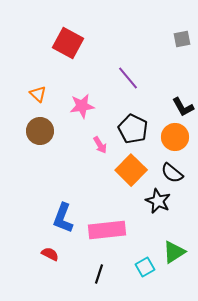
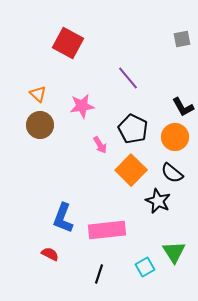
brown circle: moved 6 px up
green triangle: rotated 30 degrees counterclockwise
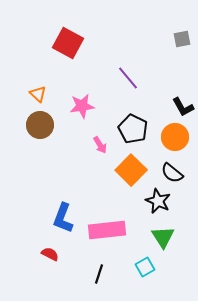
green triangle: moved 11 px left, 15 px up
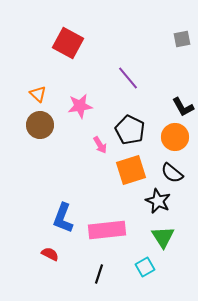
pink star: moved 2 px left
black pentagon: moved 3 px left, 1 px down
orange square: rotated 28 degrees clockwise
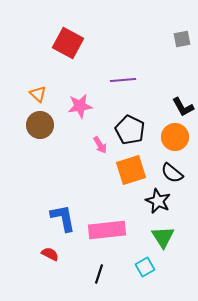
purple line: moved 5 px left, 2 px down; rotated 55 degrees counterclockwise
blue L-shape: rotated 148 degrees clockwise
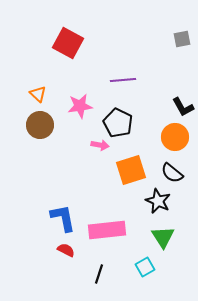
black pentagon: moved 12 px left, 7 px up
pink arrow: rotated 48 degrees counterclockwise
red semicircle: moved 16 px right, 4 px up
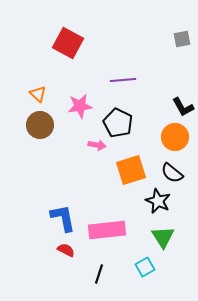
pink arrow: moved 3 px left
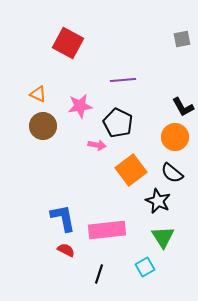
orange triangle: rotated 18 degrees counterclockwise
brown circle: moved 3 px right, 1 px down
orange square: rotated 20 degrees counterclockwise
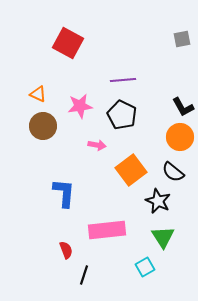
black pentagon: moved 4 px right, 8 px up
orange circle: moved 5 px right
black semicircle: moved 1 px right, 1 px up
blue L-shape: moved 1 px right, 25 px up; rotated 16 degrees clockwise
red semicircle: rotated 42 degrees clockwise
black line: moved 15 px left, 1 px down
